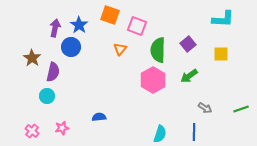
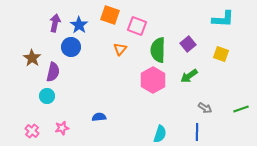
purple arrow: moved 5 px up
yellow square: rotated 21 degrees clockwise
blue line: moved 3 px right
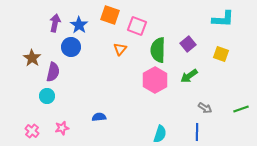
pink hexagon: moved 2 px right
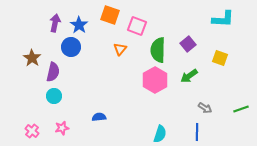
yellow square: moved 1 px left, 4 px down
cyan circle: moved 7 px right
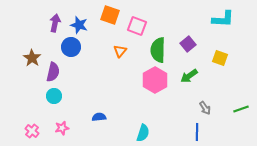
blue star: rotated 18 degrees counterclockwise
orange triangle: moved 2 px down
gray arrow: rotated 24 degrees clockwise
cyan semicircle: moved 17 px left, 1 px up
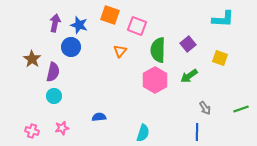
brown star: moved 1 px down
pink cross: rotated 24 degrees counterclockwise
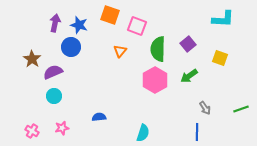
green semicircle: moved 1 px up
purple semicircle: rotated 126 degrees counterclockwise
pink cross: rotated 16 degrees clockwise
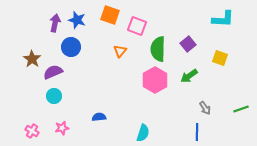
blue star: moved 2 px left, 5 px up
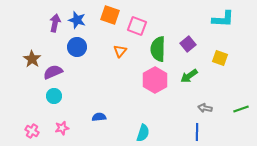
blue circle: moved 6 px right
gray arrow: rotated 136 degrees clockwise
